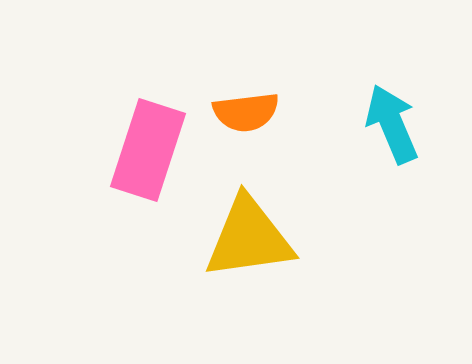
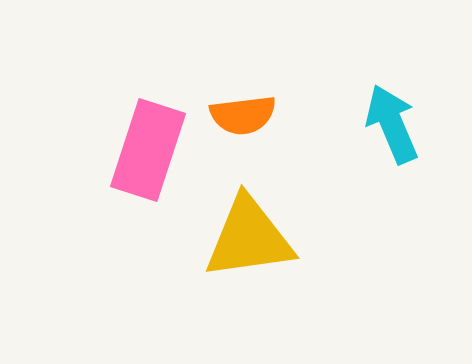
orange semicircle: moved 3 px left, 3 px down
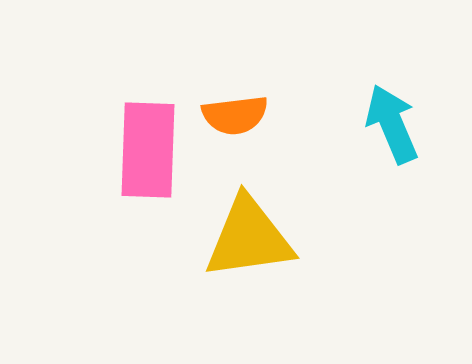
orange semicircle: moved 8 px left
pink rectangle: rotated 16 degrees counterclockwise
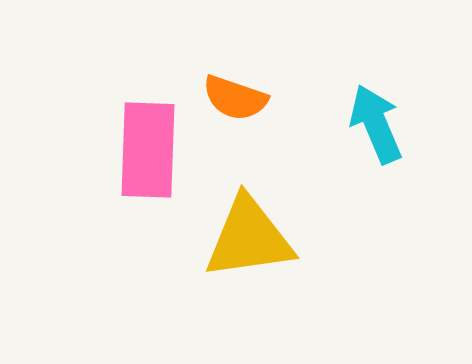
orange semicircle: moved 17 px up; rotated 26 degrees clockwise
cyan arrow: moved 16 px left
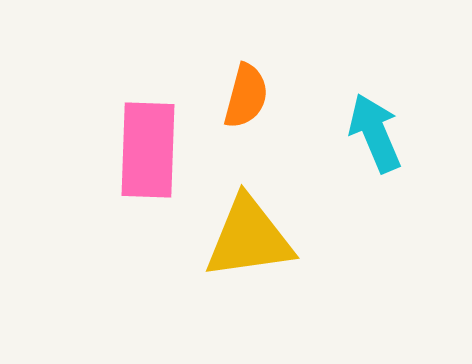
orange semicircle: moved 11 px right, 2 px up; rotated 94 degrees counterclockwise
cyan arrow: moved 1 px left, 9 px down
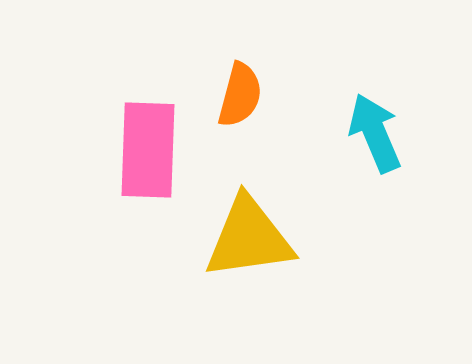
orange semicircle: moved 6 px left, 1 px up
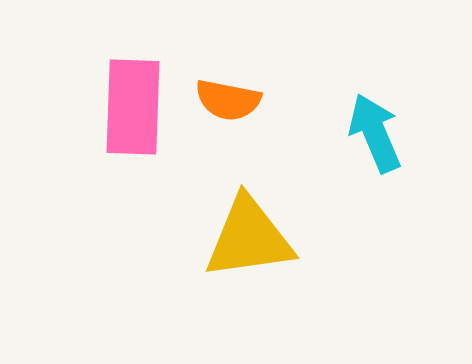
orange semicircle: moved 12 px left, 5 px down; rotated 86 degrees clockwise
pink rectangle: moved 15 px left, 43 px up
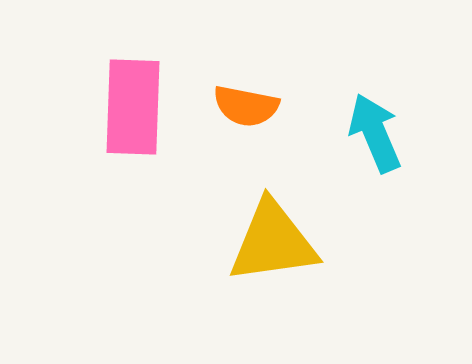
orange semicircle: moved 18 px right, 6 px down
yellow triangle: moved 24 px right, 4 px down
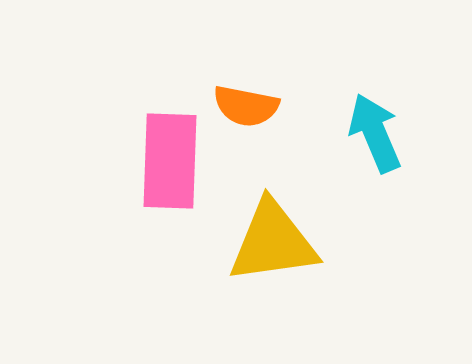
pink rectangle: moved 37 px right, 54 px down
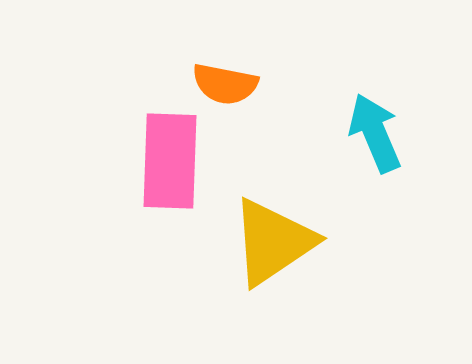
orange semicircle: moved 21 px left, 22 px up
yellow triangle: rotated 26 degrees counterclockwise
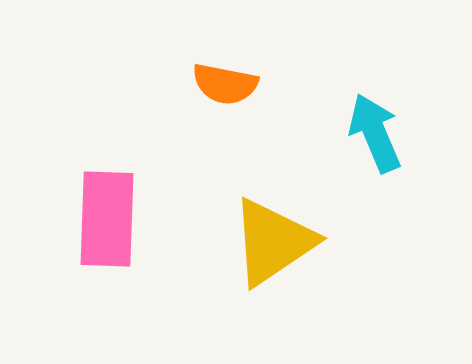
pink rectangle: moved 63 px left, 58 px down
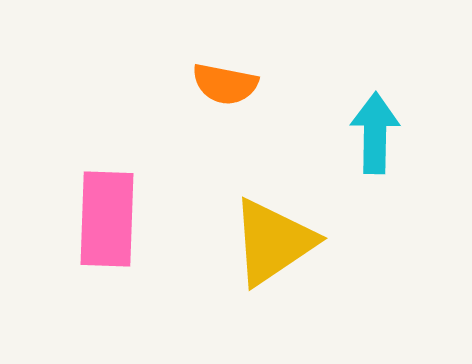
cyan arrow: rotated 24 degrees clockwise
